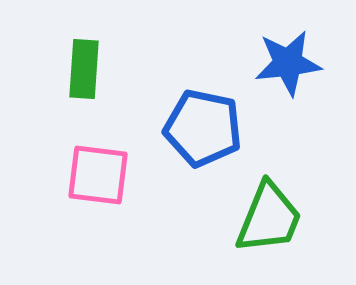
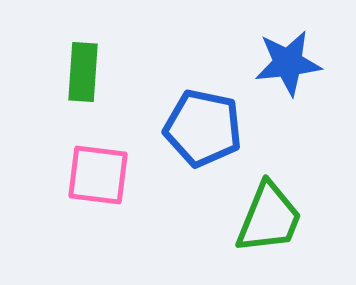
green rectangle: moved 1 px left, 3 px down
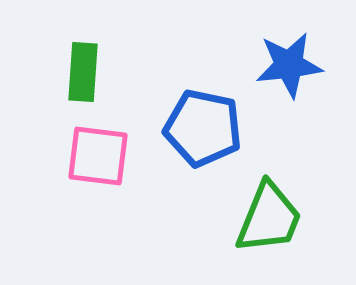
blue star: moved 1 px right, 2 px down
pink square: moved 19 px up
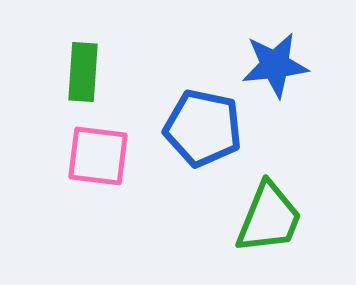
blue star: moved 14 px left
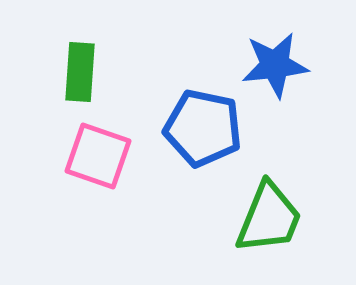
green rectangle: moved 3 px left
pink square: rotated 12 degrees clockwise
